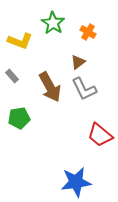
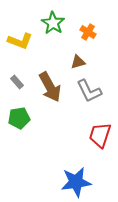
brown triangle: rotated 21 degrees clockwise
gray rectangle: moved 5 px right, 6 px down
gray L-shape: moved 5 px right, 2 px down
red trapezoid: rotated 68 degrees clockwise
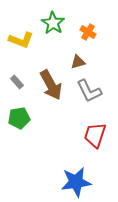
yellow L-shape: moved 1 px right, 1 px up
brown arrow: moved 1 px right, 2 px up
red trapezoid: moved 5 px left
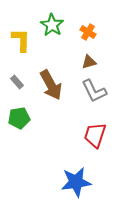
green star: moved 1 px left, 2 px down
yellow L-shape: rotated 110 degrees counterclockwise
brown triangle: moved 11 px right
gray L-shape: moved 5 px right
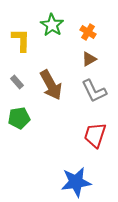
brown triangle: moved 3 px up; rotated 14 degrees counterclockwise
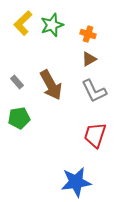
green star: rotated 20 degrees clockwise
orange cross: moved 2 px down; rotated 14 degrees counterclockwise
yellow L-shape: moved 2 px right, 17 px up; rotated 135 degrees counterclockwise
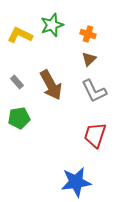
yellow L-shape: moved 3 px left, 12 px down; rotated 70 degrees clockwise
brown triangle: rotated 14 degrees counterclockwise
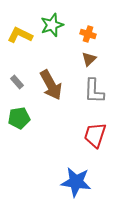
gray L-shape: rotated 28 degrees clockwise
blue star: rotated 16 degrees clockwise
